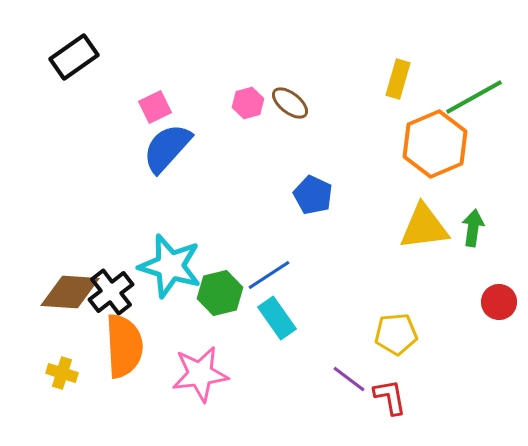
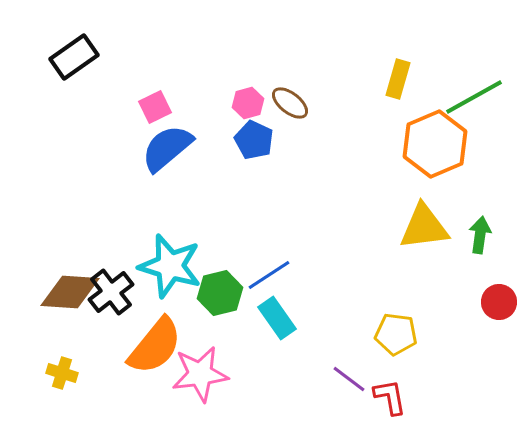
blue semicircle: rotated 8 degrees clockwise
blue pentagon: moved 59 px left, 55 px up
green arrow: moved 7 px right, 7 px down
yellow pentagon: rotated 12 degrees clockwise
orange semicircle: moved 31 px right; rotated 42 degrees clockwise
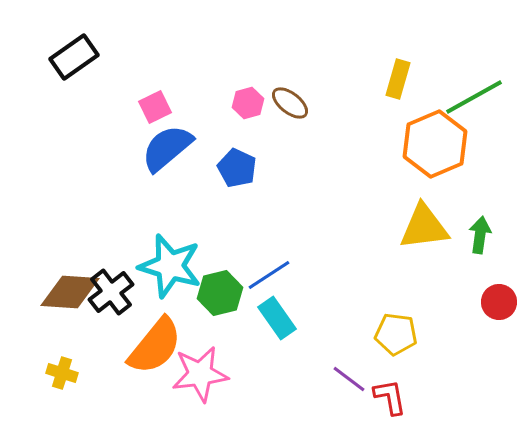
blue pentagon: moved 17 px left, 28 px down
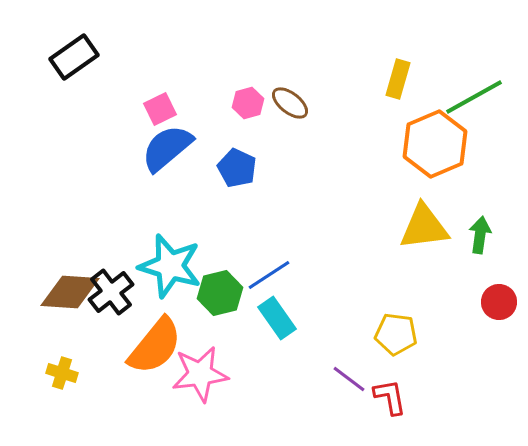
pink square: moved 5 px right, 2 px down
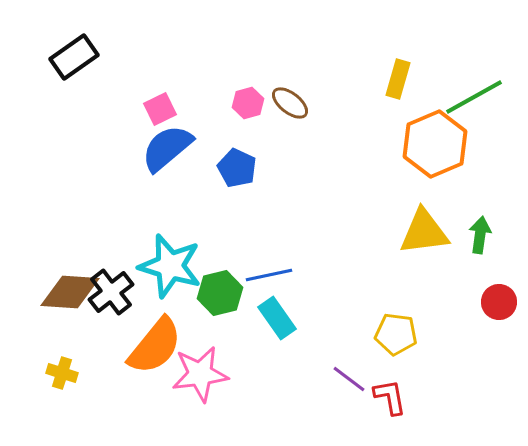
yellow triangle: moved 5 px down
blue line: rotated 21 degrees clockwise
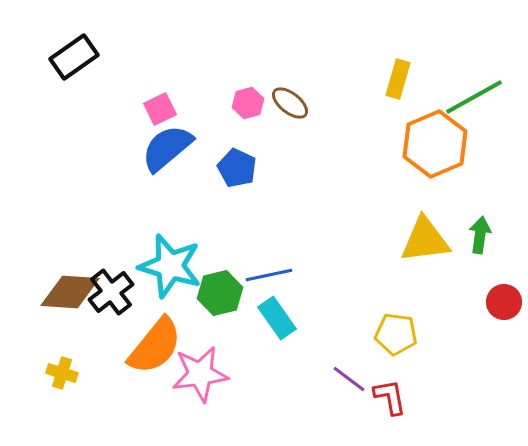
yellow triangle: moved 1 px right, 8 px down
red circle: moved 5 px right
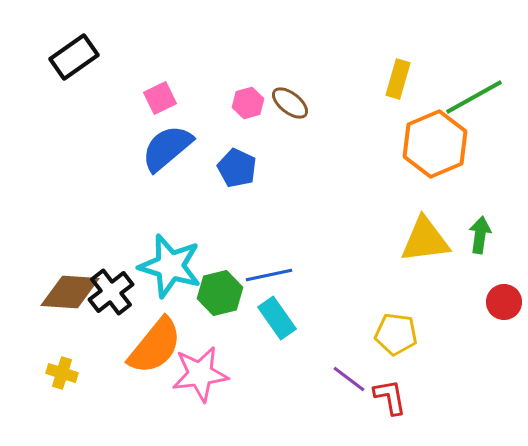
pink square: moved 11 px up
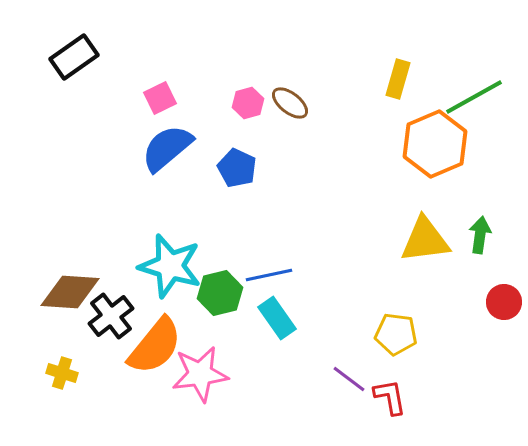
black cross: moved 24 px down
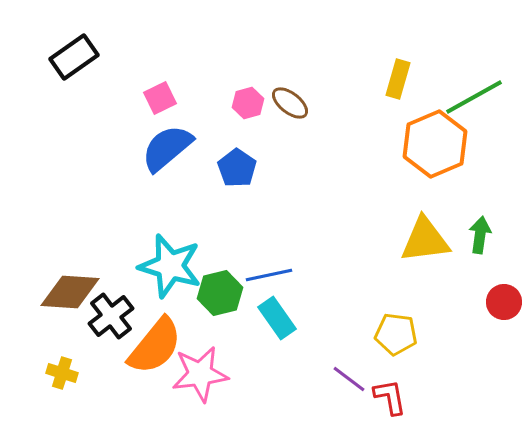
blue pentagon: rotated 9 degrees clockwise
